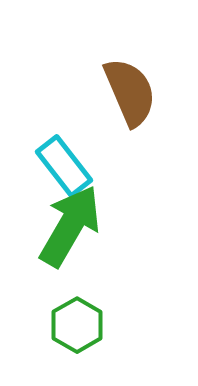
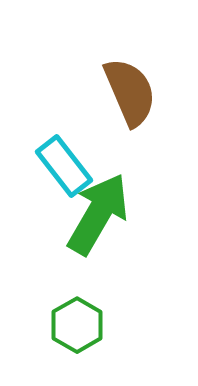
green arrow: moved 28 px right, 12 px up
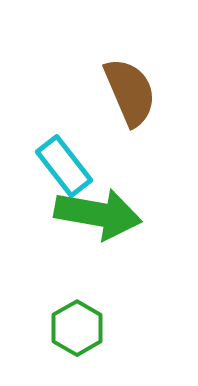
green arrow: rotated 70 degrees clockwise
green hexagon: moved 3 px down
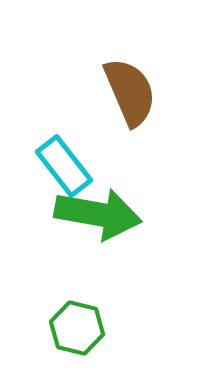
green hexagon: rotated 16 degrees counterclockwise
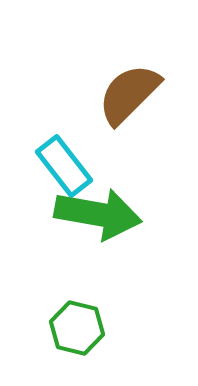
brown semicircle: moved 1 px left, 2 px down; rotated 112 degrees counterclockwise
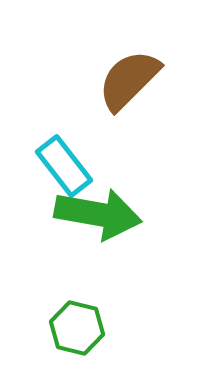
brown semicircle: moved 14 px up
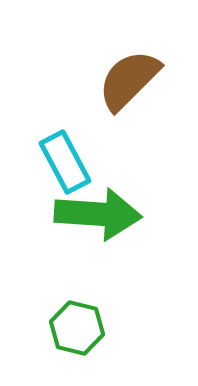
cyan rectangle: moved 1 px right, 4 px up; rotated 10 degrees clockwise
green arrow: rotated 6 degrees counterclockwise
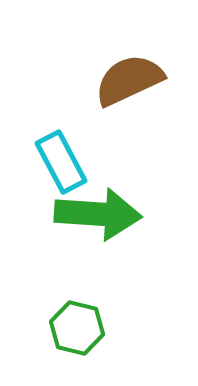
brown semicircle: rotated 20 degrees clockwise
cyan rectangle: moved 4 px left
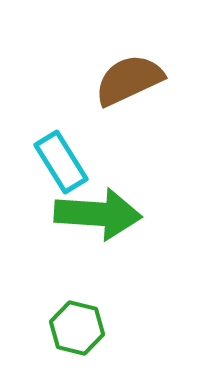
cyan rectangle: rotated 4 degrees counterclockwise
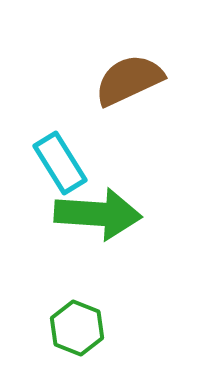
cyan rectangle: moved 1 px left, 1 px down
green hexagon: rotated 8 degrees clockwise
